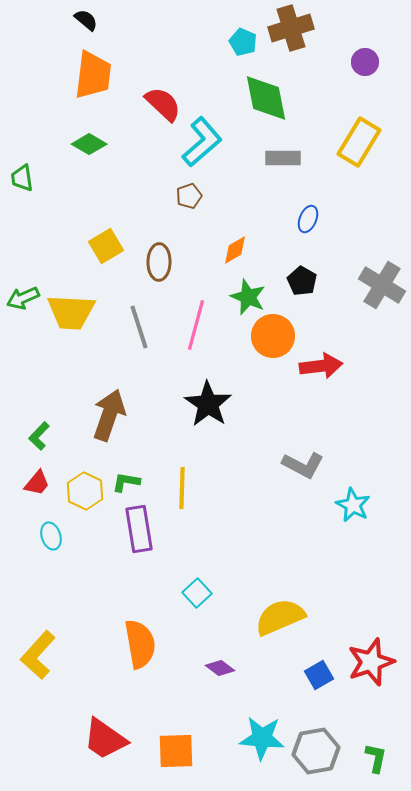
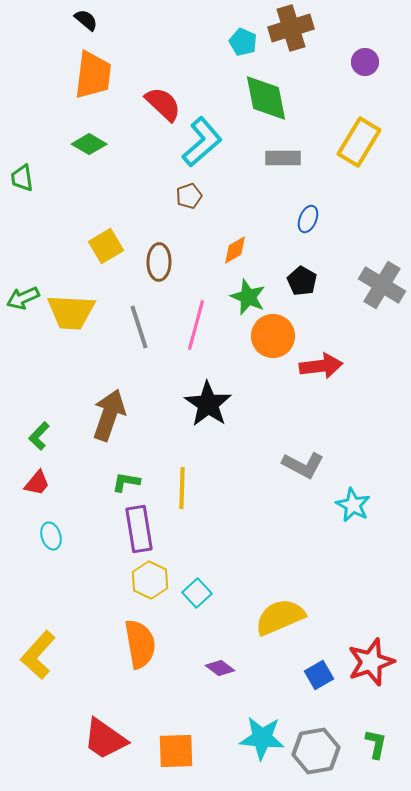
yellow hexagon at (85, 491): moved 65 px right, 89 px down
green L-shape at (376, 758): moved 14 px up
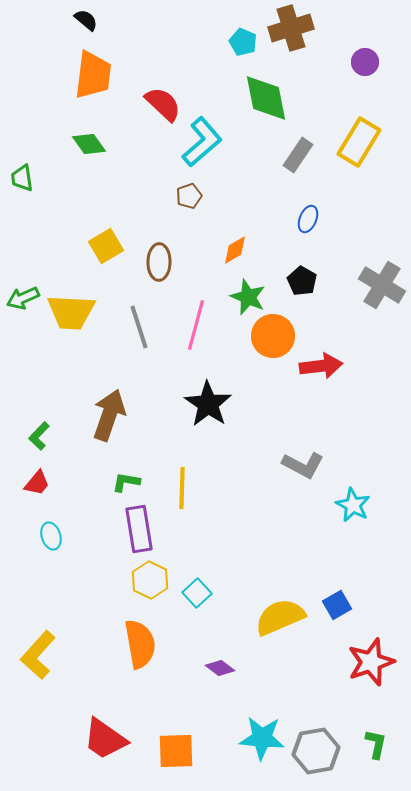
green diamond at (89, 144): rotated 24 degrees clockwise
gray rectangle at (283, 158): moved 15 px right, 3 px up; rotated 56 degrees counterclockwise
blue square at (319, 675): moved 18 px right, 70 px up
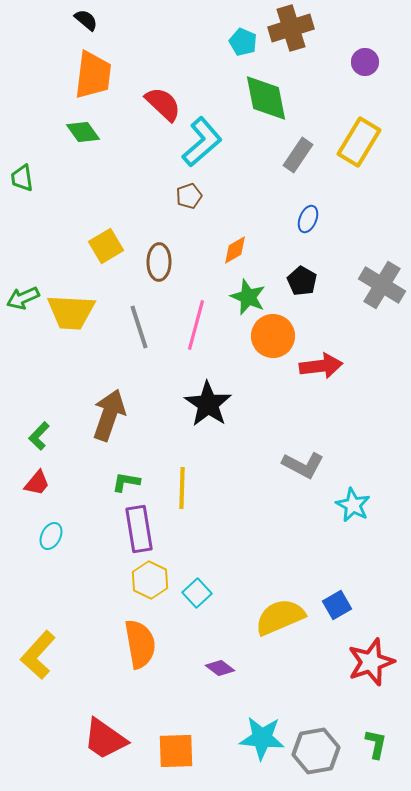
green diamond at (89, 144): moved 6 px left, 12 px up
cyan ellipse at (51, 536): rotated 44 degrees clockwise
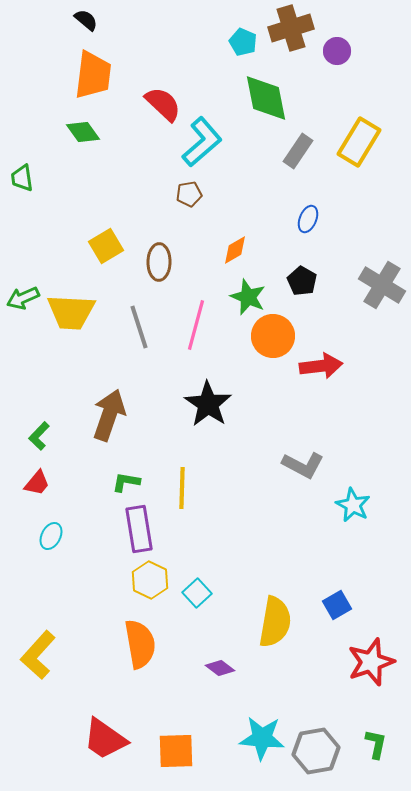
purple circle at (365, 62): moved 28 px left, 11 px up
gray rectangle at (298, 155): moved 4 px up
brown pentagon at (189, 196): moved 2 px up; rotated 10 degrees clockwise
yellow semicircle at (280, 617): moved 5 px left, 5 px down; rotated 123 degrees clockwise
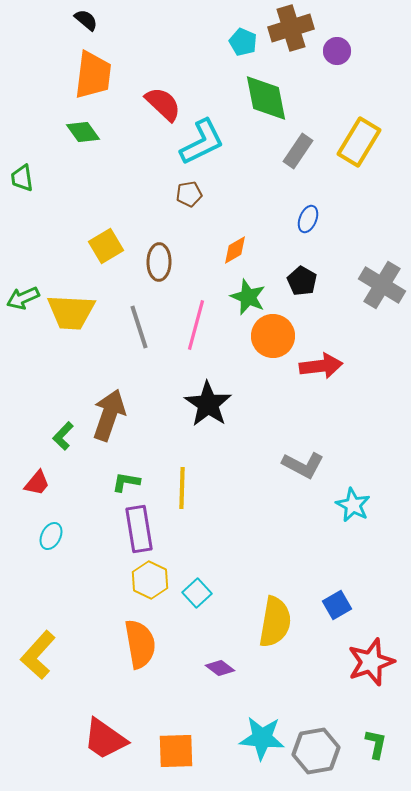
cyan L-shape at (202, 142): rotated 15 degrees clockwise
green L-shape at (39, 436): moved 24 px right
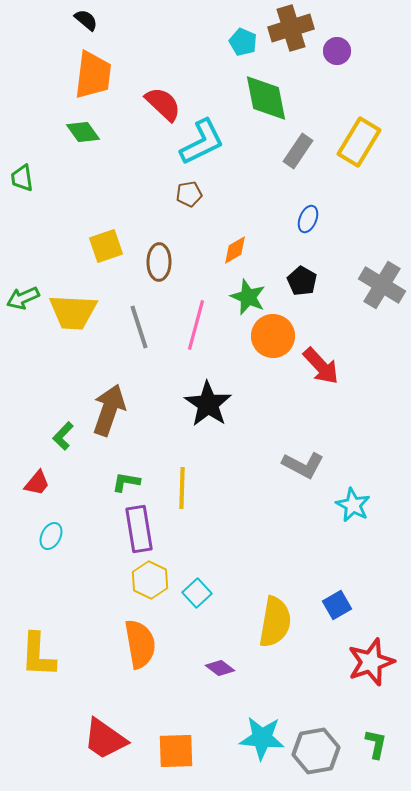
yellow square at (106, 246): rotated 12 degrees clockwise
yellow trapezoid at (71, 312): moved 2 px right
red arrow at (321, 366): rotated 54 degrees clockwise
brown arrow at (109, 415): moved 5 px up
yellow L-shape at (38, 655): rotated 39 degrees counterclockwise
